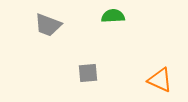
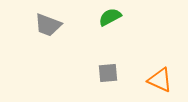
green semicircle: moved 3 px left, 1 px down; rotated 25 degrees counterclockwise
gray square: moved 20 px right
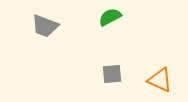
gray trapezoid: moved 3 px left, 1 px down
gray square: moved 4 px right, 1 px down
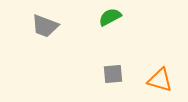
gray square: moved 1 px right
orange triangle: rotated 8 degrees counterclockwise
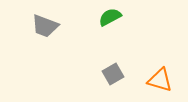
gray square: rotated 25 degrees counterclockwise
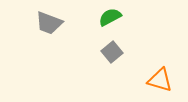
gray trapezoid: moved 4 px right, 3 px up
gray square: moved 1 px left, 22 px up; rotated 10 degrees counterclockwise
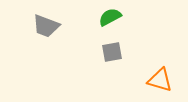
gray trapezoid: moved 3 px left, 3 px down
gray square: rotated 30 degrees clockwise
